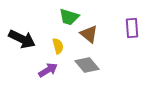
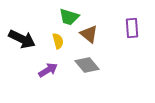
yellow semicircle: moved 5 px up
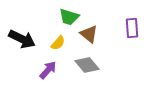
yellow semicircle: moved 2 px down; rotated 56 degrees clockwise
purple arrow: rotated 18 degrees counterclockwise
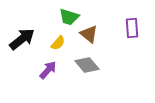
black arrow: rotated 64 degrees counterclockwise
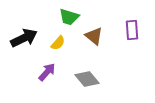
purple rectangle: moved 2 px down
brown triangle: moved 5 px right, 2 px down
black arrow: moved 2 px right, 1 px up; rotated 12 degrees clockwise
gray diamond: moved 14 px down
purple arrow: moved 1 px left, 2 px down
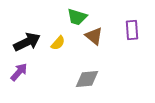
green trapezoid: moved 8 px right
black arrow: moved 3 px right, 4 px down
purple arrow: moved 28 px left
gray diamond: rotated 55 degrees counterclockwise
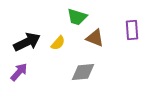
brown triangle: moved 1 px right, 2 px down; rotated 18 degrees counterclockwise
gray diamond: moved 4 px left, 7 px up
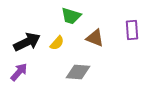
green trapezoid: moved 6 px left, 1 px up
yellow semicircle: moved 1 px left
gray diamond: moved 5 px left; rotated 10 degrees clockwise
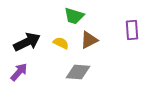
green trapezoid: moved 3 px right
brown triangle: moved 6 px left, 2 px down; rotated 48 degrees counterclockwise
yellow semicircle: moved 4 px right; rotated 105 degrees counterclockwise
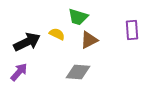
green trapezoid: moved 4 px right, 1 px down
yellow semicircle: moved 4 px left, 9 px up
